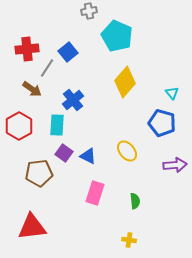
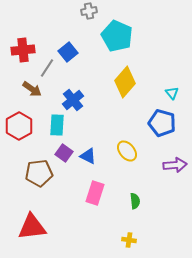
red cross: moved 4 px left, 1 px down
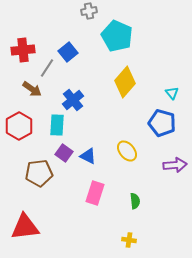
red triangle: moved 7 px left
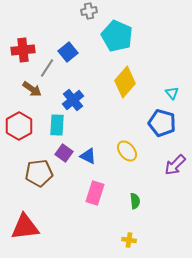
purple arrow: rotated 140 degrees clockwise
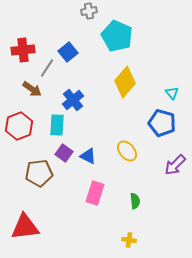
red hexagon: rotated 8 degrees clockwise
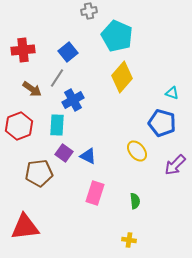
gray line: moved 10 px right, 10 px down
yellow diamond: moved 3 px left, 5 px up
cyan triangle: rotated 32 degrees counterclockwise
blue cross: rotated 10 degrees clockwise
yellow ellipse: moved 10 px right
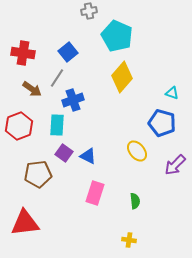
red cross: moved 3 px down; rotated 15 degrees clockwise
blue cross: rotated 10 degrees clockwise
brown pentagon: moved 1 px left, 1 px down
red triangle: moved 4 px up
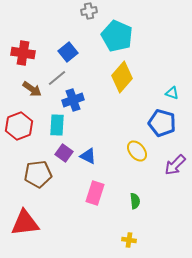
gray line: rotated 18 degrees clockwise
